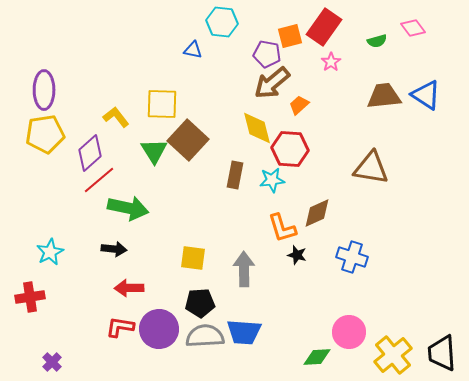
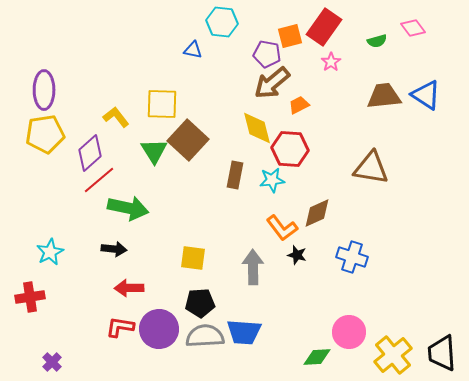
orange trapezoid at (299, 105): rotated 15 degrees clockwise
orange L-shape at (282, 228): rotated 20 degrees counterclockwise
gray arrow at (244, 269): moved 9 px right, 2 px up
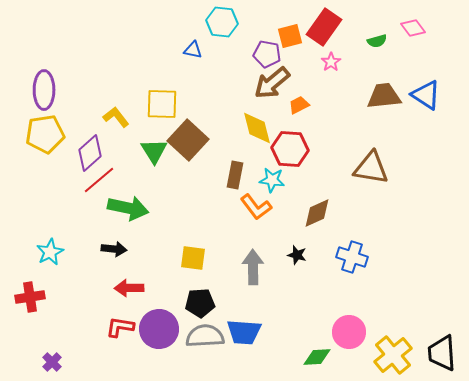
cyan star at (272, 180): rotated 15 degrees clockwise
orange L-shape at (282, 228): moved 26 px left, 21 px up
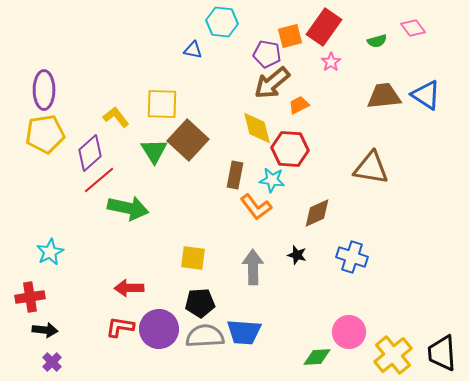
black arrow at (114, 249): moved 69 px left, 81 px down
